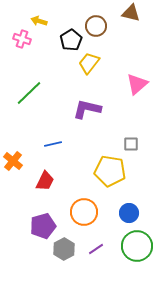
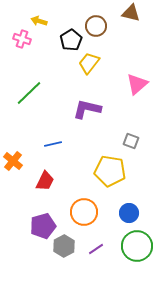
gray square: moved 3 px up; rotated 21 degrees clockwise
gray hexagon: moved 3 px up
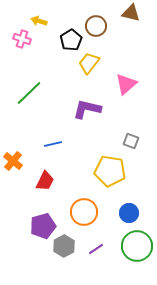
pink triangle: moved 11 px left
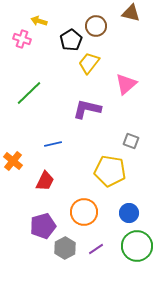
gray hexagon: moved 1 px right, 2 px down
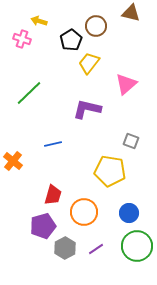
red trapezoid: moved 8 px right, 14 px down; rotated 10 degrees counterclockwise
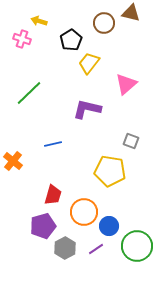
brown circle: moved 8 px right, 3 px up
blue circle: moved 20 px left, 13 px down
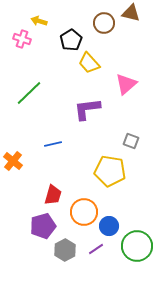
yellow trapezoid: rotated 80 degrees counterclockwise
purple L-shape: rotated 20 degrees counterclockwise
gray hexagon: moved 2 px down
